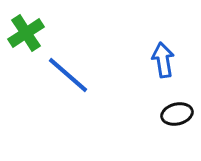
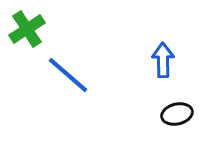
green cross: moved 1 px right, 4 px up
blue arrow: rotated 8 degrees clockwise
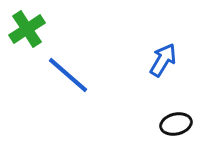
blue arrow: rotated 32 degrees clockwise
black ellipse: moved 1 px left, 10 px down
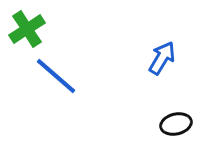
blue arrow: moved 1 px left, 2 px up
blue line: moved 12 px left, 1 px down
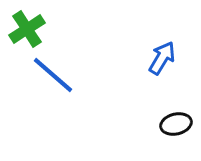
blue line: moved 3 px left, 1 px up
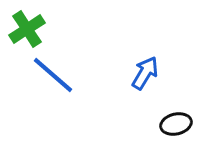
blue arrow: moved 17 px left, 15 px down
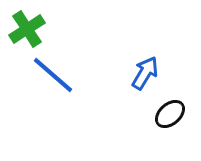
black ellipse: moved 6 px left, 10 px up; rotated 28 degrees counterclockwise
